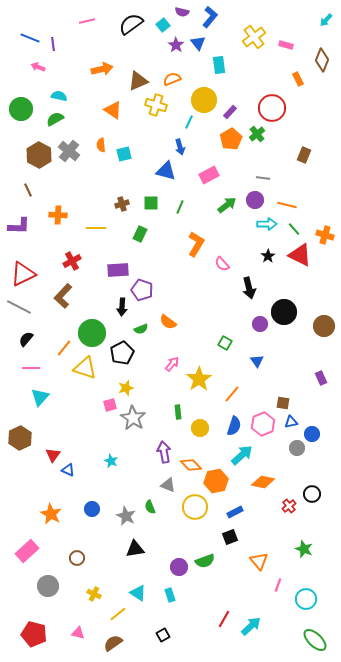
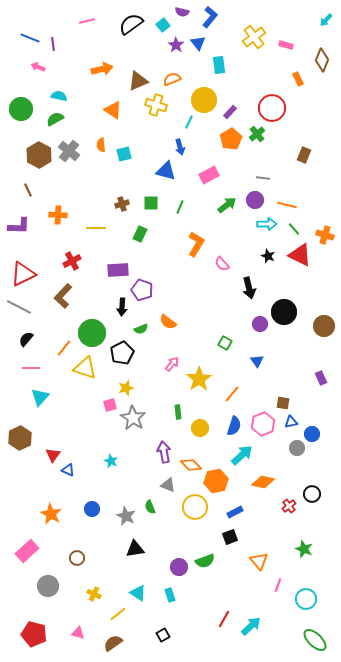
black star at (268, 256): rotated 16 degrees counterclockwise
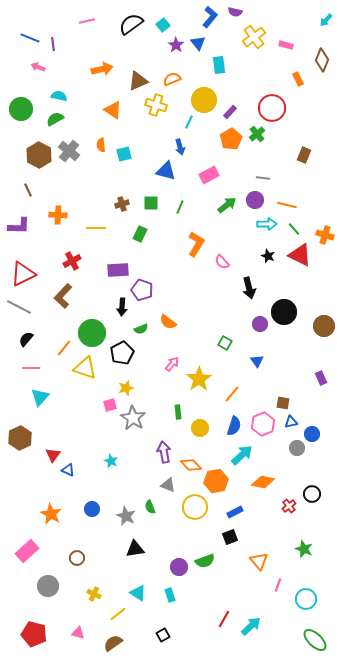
purple semicircle at (182, 12): moved 53 px right
pink semicircle at (222, 264): moved 2 px up
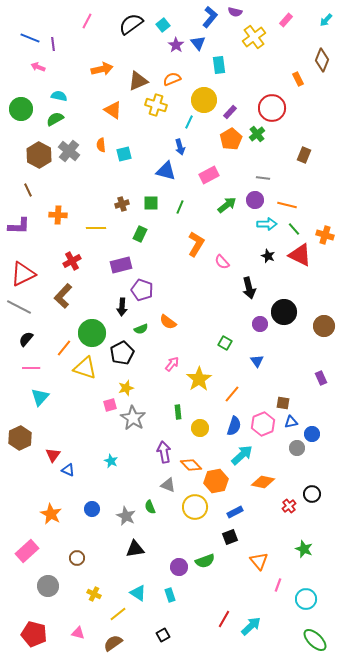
pink line at (87, 21): rotated 49 degrees counterclockwise
pink rectangle at (286, 45): moved 25 px up; rotated 64 degrees counterclockwise
purple rectangle at (118, 270): moved 3 px right, 5 px up; rotated 10 degrees counterclockwise
